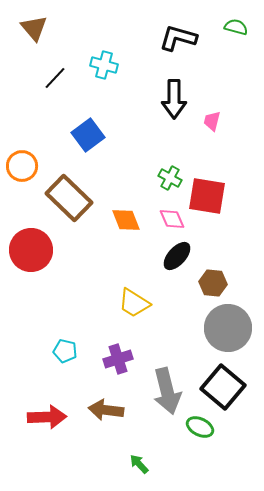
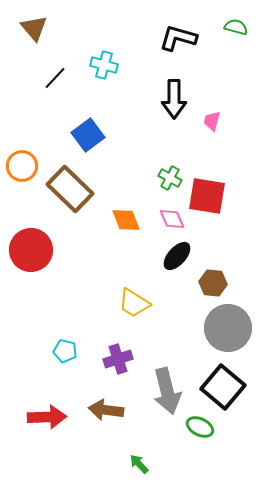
brown rectangle: moved 1 px right, 9 px up
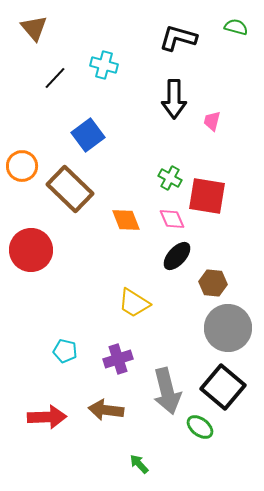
green ellipse: rotated 12 degrees clockwise
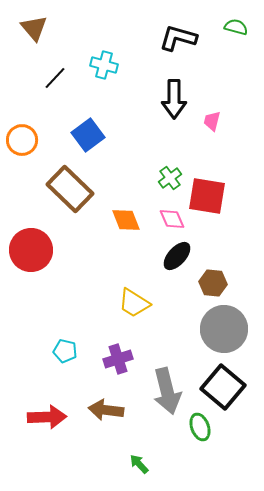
orange circle: moved 26 px up
green cross: rotated 25 degrees clockwise
gray circle: moved 4 px left, 1 px down
green ellipse: rotated 32 degrees clockwise
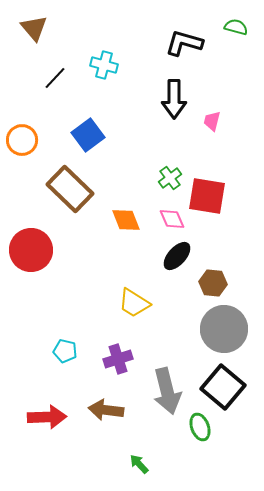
black L-shape: moved 6 px right, 5 px down
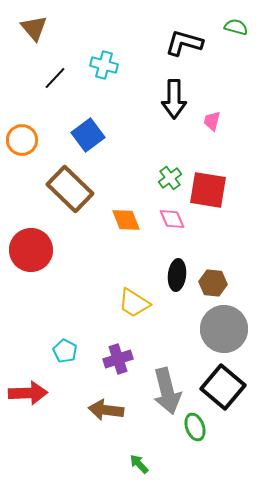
red square: moved 1 px right, 6 px up
black ellipse: moved 19 px down; rotated 36 degrees counterclockwise
cyan pentagon: rotated 15 degrees clockwise
red arrow: moved 19 px left, 24 px up
green ellipse: moved 5 px left
